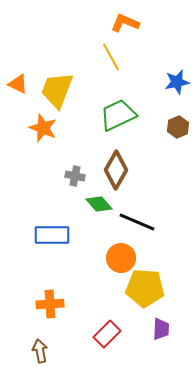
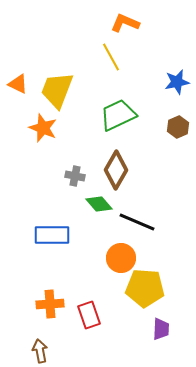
red rectangle: moved 18 px left, 19 px up; rotated 64 degrees counterclockwise
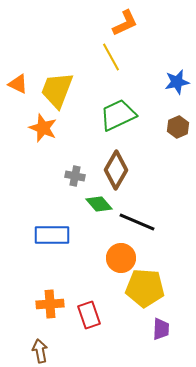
orange L-shape: rotated 132 degrees clockwise
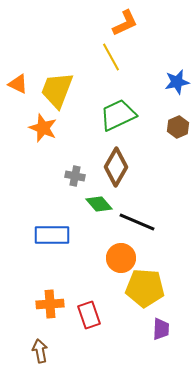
brown diamond: moved 3 px up
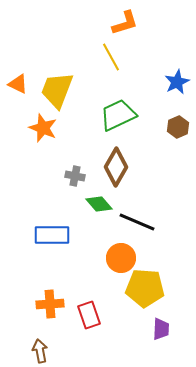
orange L-shape: rotated 8 degrees clockwise
blue star: rotated 15 degrees counterclockwise
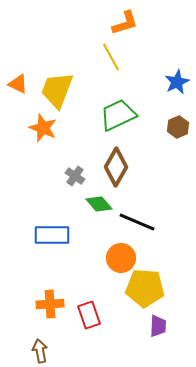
gray cross: rotated 24 degrees clockwise
purple trapezoid: moved 3 px left, 3 px up
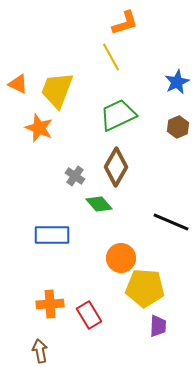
orange star: moved 4 px left
black line: moved 34 px right
red rectangle: rotated 12 degrees counterclockwise
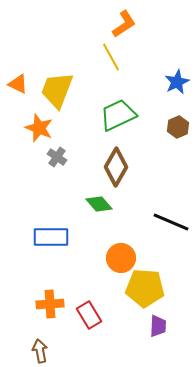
orange L-shape: moved 1 px left, 1 px down; rotated 16 degrees counterclockwise
gray cross: moved 18 px left, 19 px up
blue rectangle: moved 1 px left, 2 px down
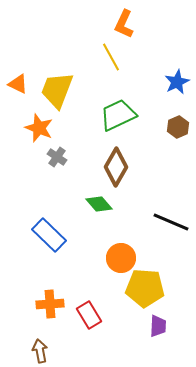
orange L-shape: rotated 148 degrees clockwise
blue rectangle: moved 2 px left, 2 px up; rotated 44 degrees clockwise
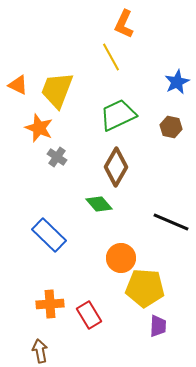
orange triangle: moved 1 px down
brown hexagon: moved 7 px left; rotated 25 degrees counterclockwise
